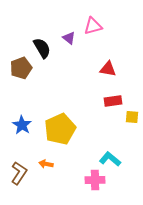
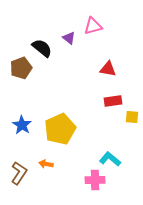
black semicircle: rotated 20 degrees counterclockwise
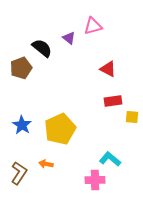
red triangle: rotated 18 degrees clockwise
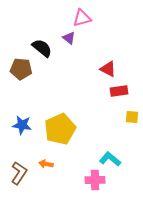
pink triangle: moved 11 px left, 8 px up
brown pentagon: moved 1 px down; rotated 25 degrees clockwise
red rectangle: moved 6 px right, 10 px up
blue star: rotated 24 degrees counterclockwise
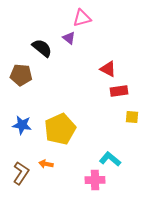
brown pentagon: moved 6 px down
brown L-shape: moved 2 px right
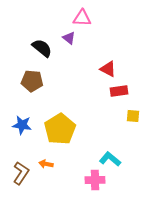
pink triangle: rotated 18 degrees clockwise
brown pentagon: moved 11 px right, 6 px down
yellow square: moved 1 px right, 1 px up
yellow pentagon: rotated 8 degrees counterclockwise
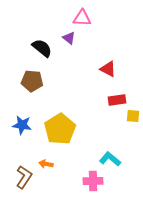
red rectangle: moved 2 px left, 9 px down
brown L-shape: moved 3 px right, 4 px down
pink cross: moved 2 px left, 1 px down
